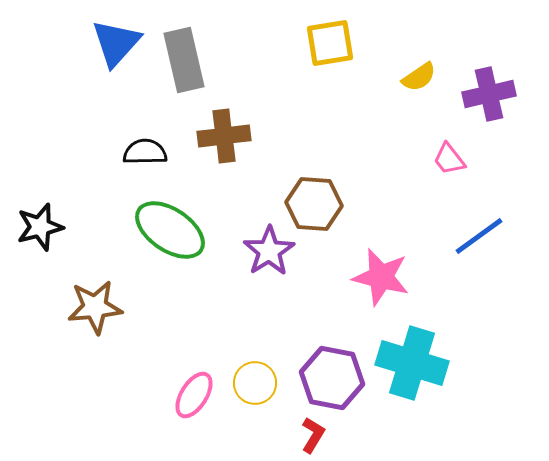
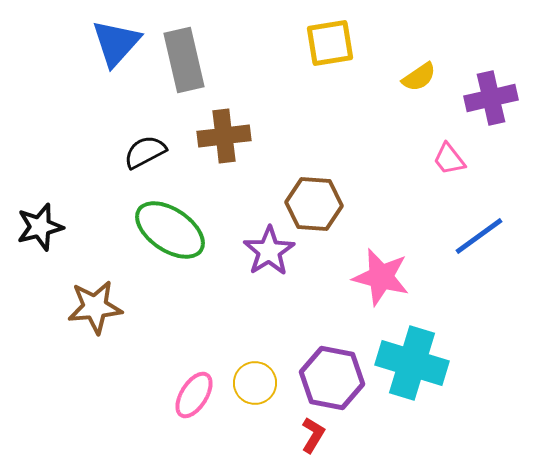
purple cross: moved 2 px right, 4 px down
black semicircle: rotated 27 degrees counterclockwise
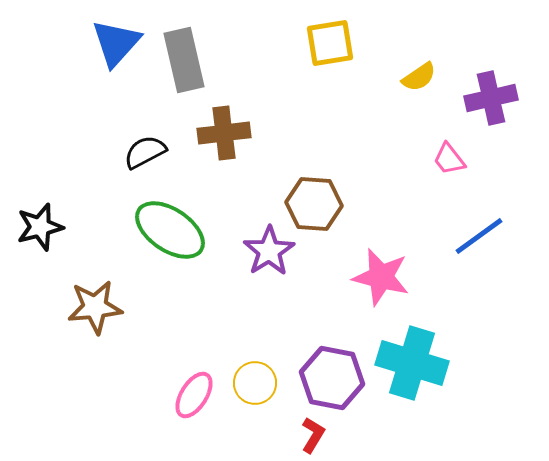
brown cross: moved 3 px up
